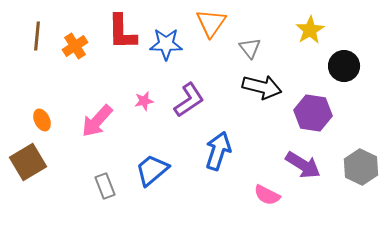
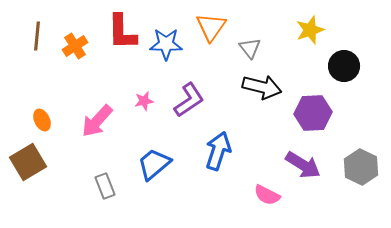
orange triangle: moved 4 px down
yellow star: rotated 12 degrees clockwise
purple hexagon: rotated 12 degrees counterclockwise
blue trapezoid: moved 2 px right, 6 px up
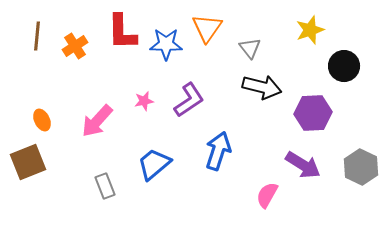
orange triangle: moved 4 px left, 1 px down
brown square: rotated 9 degrees clockwise
pink semicircle: rotated 92 degrees clockwise
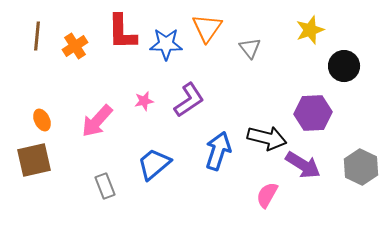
black arrow: moved 5 px right, 51 px down
brown square: moved 6 px right, 2 px up; rotated 9 degrees clockwise
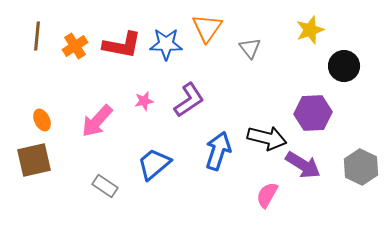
red L-shape: moved 13 px down; rotated 78 degrees counterclockwise
gray rectangle: rotated 35 degrees counterclockwise
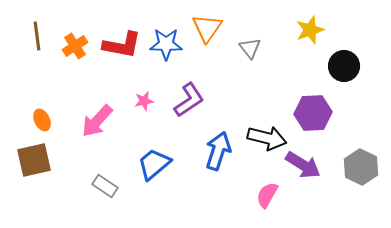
brown line: rotated 12 degrees counterclockwise
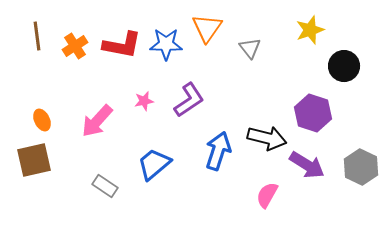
purple hexagon: rotated 21 degrees clockwise
purple arrow: moved 4 px right
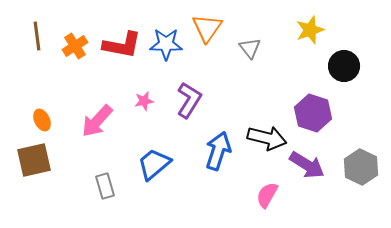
purple L-shape: rotated 24 degrees counterclockwise
gray rectangle: rotated 40 degrees clockwise
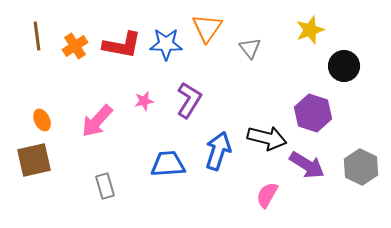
blue trapezoid: moved 14 px right; rotated 36 degrees clockwise
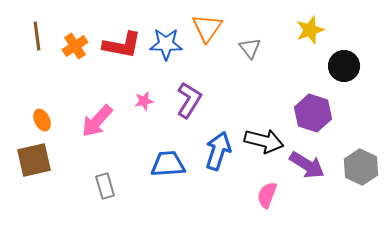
black arrow: moved 3 px left, 3 px down
pink semicircle: rotated 8 degrees counterclockwise
